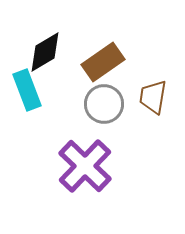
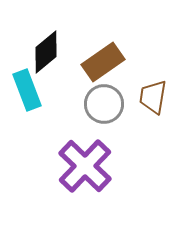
black diamond: moved 1 px right; rotated 9 degrees counterclockwise
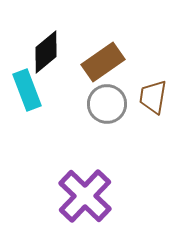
gray circle: moved 3 px right
purple cross: moved 30 px down
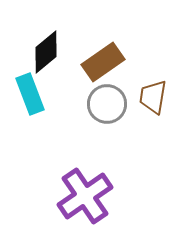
cyan rectangle: moved 3 px right, 4 px down
purple cross: rotated 12 degrees clockwise
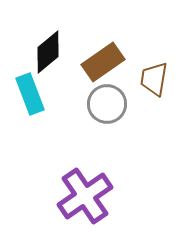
black diamond: moved 2 px right
brown trapezoid: moved 1 px right, 18 px up
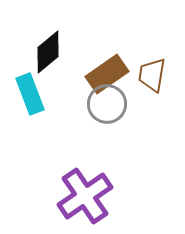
brown rectangle: moved 4 px right, 12 px down
brown trapezoid: moved 2 px left, 4 px up
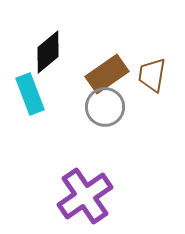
gray circle: moved 2 px left, 3 px down
